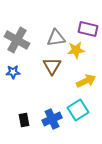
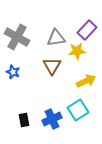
purple rectangle: moved 1 px left, 1 px down; rotated 60 degrees counterclockwise
gray cross: moved 3 px up
yellow star: moved 1 px right, 1 px down
blue star: rotated 24 degrees clockwise
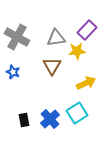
yellow arrow: moved 2 px down
cyan square: moved 1 px left, 3 px down
blue cross: moved 2 px left; rotated 18 degrees counterclockwise
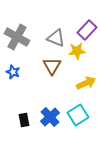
gray triangle: rotated 30 degrees clockwise
cyan square: moved 1 px right, 2 px down
blue cross: moved 2 px up
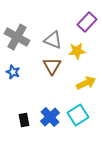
purple rectangle: moved 8 px up
gray triangle: moved 3 px left, 2 px down
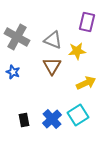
purple rectangle: rotated 30 degrees counterclockwise
blue cross: moved 2 px right, 2 px down
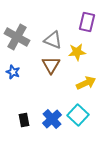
yellow star: moved 1 px down
brown triangle: moved 1 px left, 1 px up
cyan square: rotated 15 degrees counterclockwise
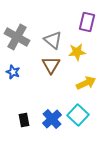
gray triangle: rotated 18 degrees clockwise
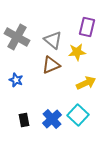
purple rectangle: moved 5 px down
brown triangle: rotated 36 degrees clockwise
blue star: moved 3 px right, 8 px down
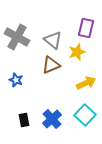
purple rectangle: moved 1 px left, 1 px down
yellow star: rotated 12 degrees counterclockwise
cyan square: moved 7 px right
